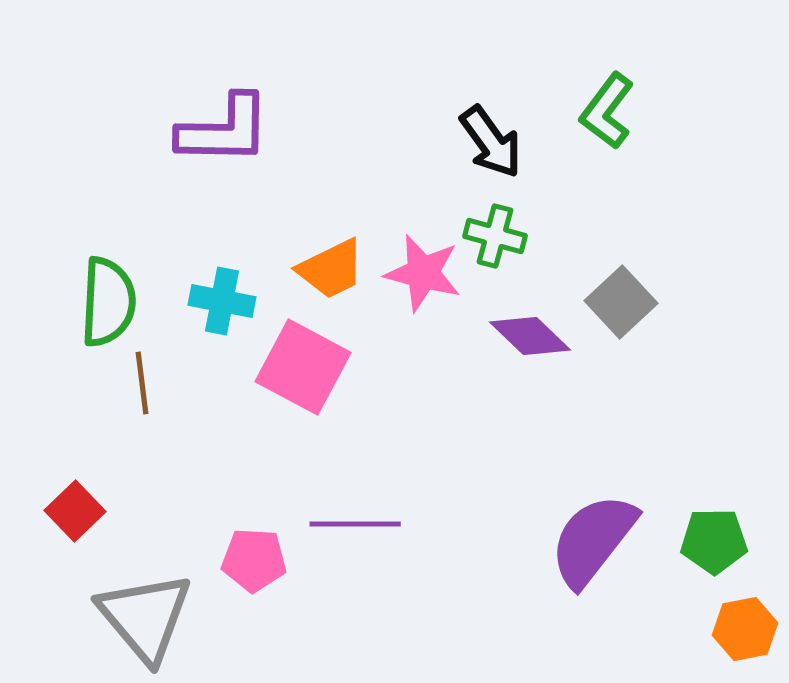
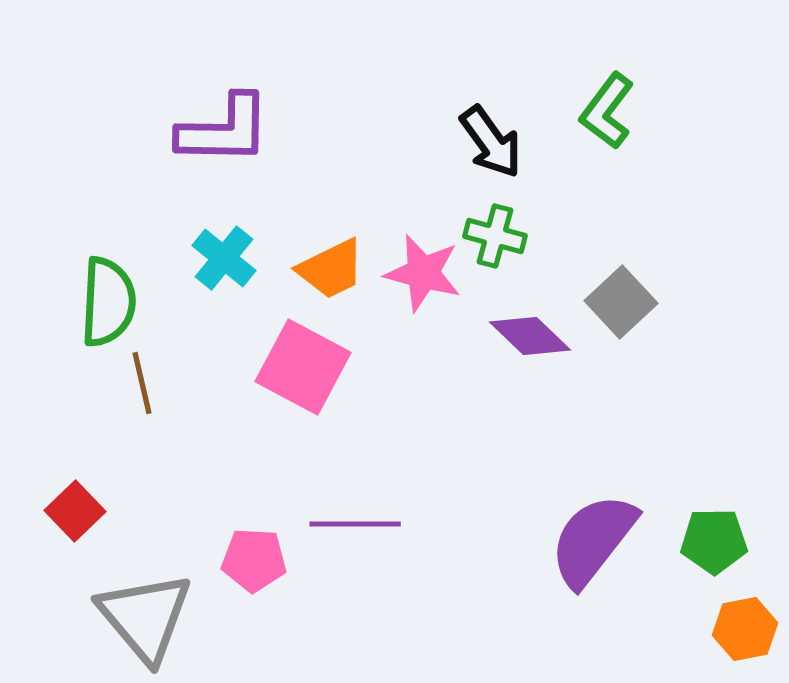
cyan cross: moved 2 px right, 43 px up; rotated 28 degrees clockwise
brown line: rotated 6 degrees counterclockwise
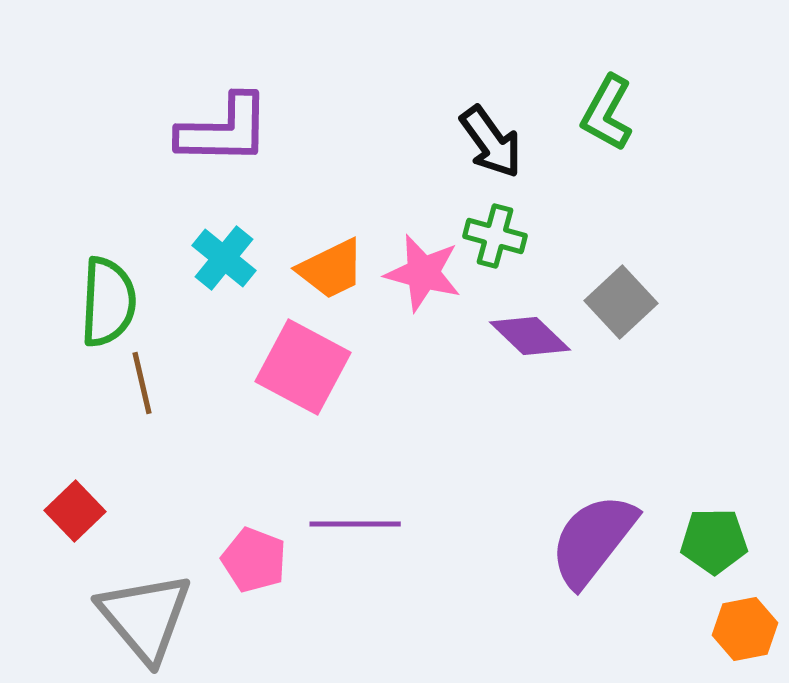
green L-shape: moved 2 px down; rotated 8 degrees counterclockwise
pink pentagon: rotated 18 degrees clockwise
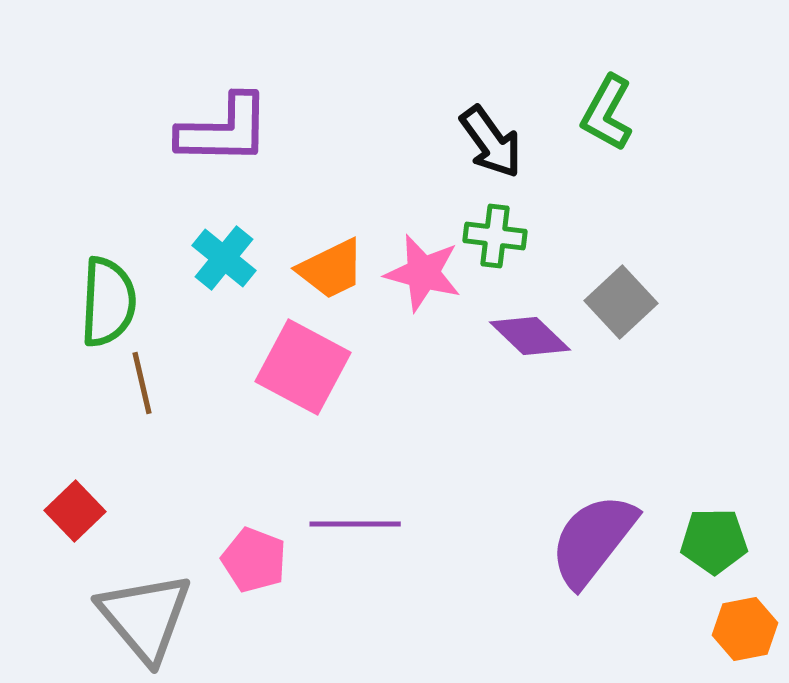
green cross: rotated 8 degrees counterclockwise
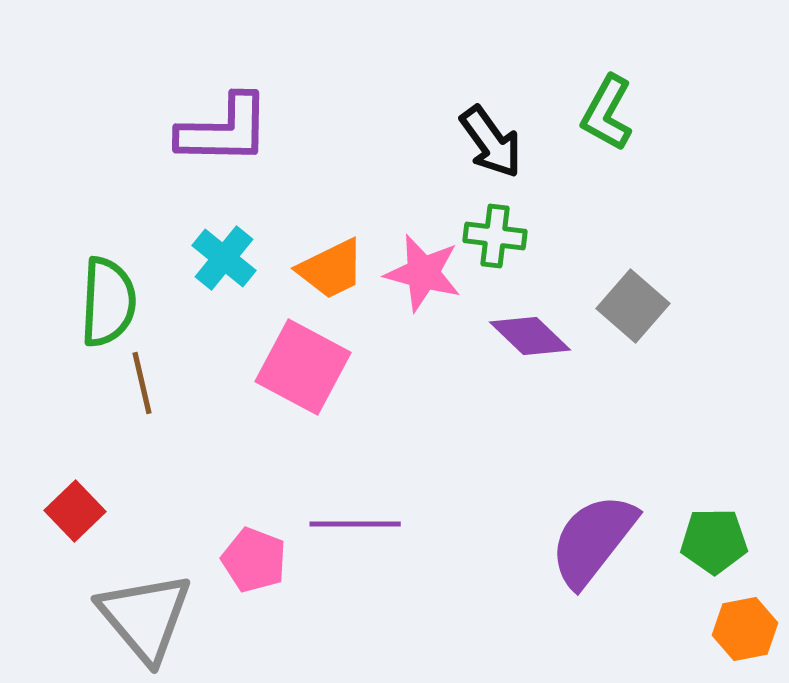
gray square: moved 12 px right, 4 px down; rotated 6 degrees counterclockwise
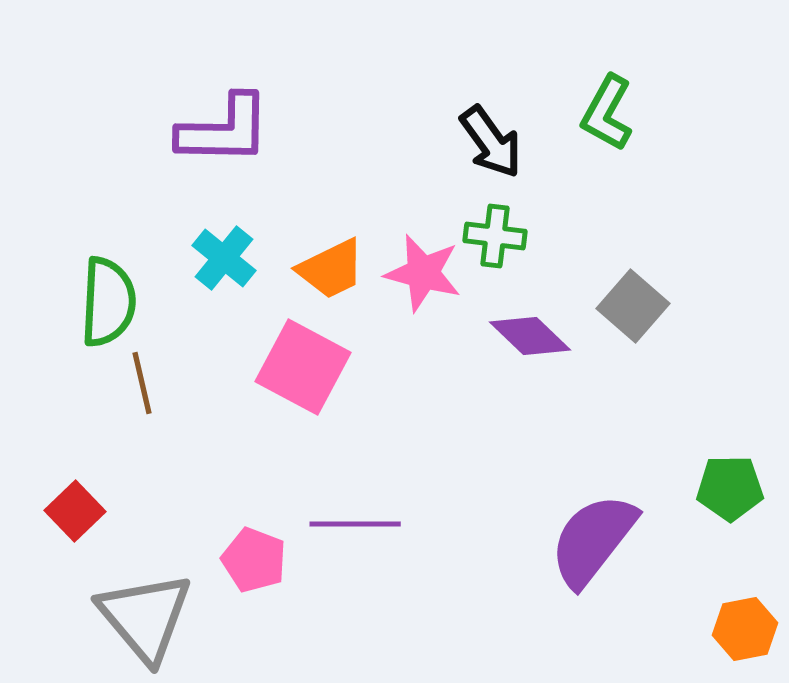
green pentagon: moved 16 px right, 53 px up
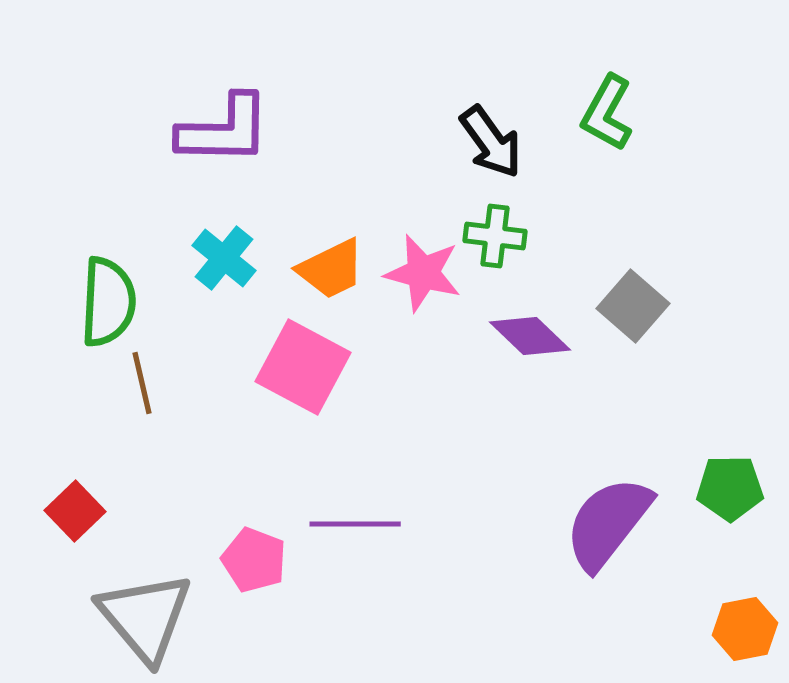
purple semicircle: moved 15 px right, 17 px up
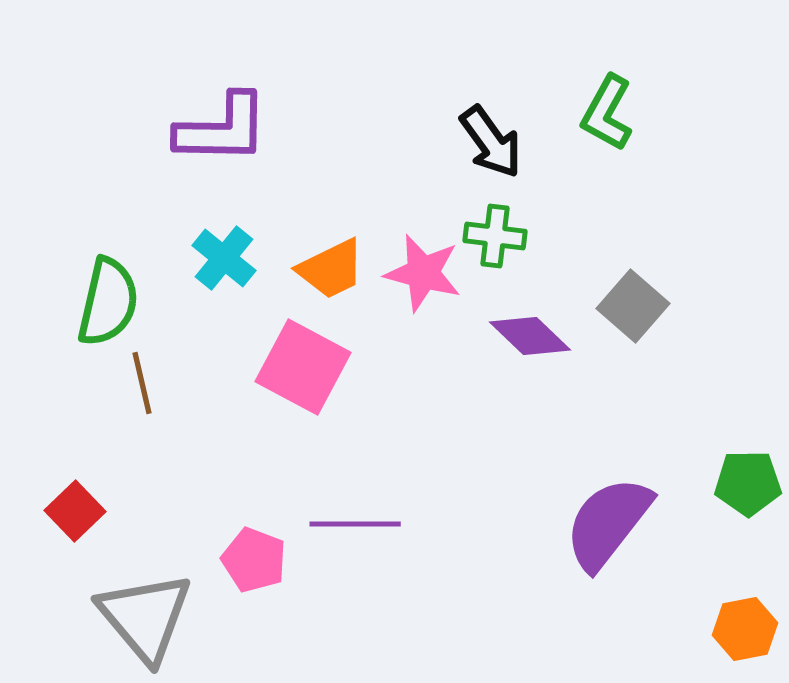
purple L-shape: moved 2 px left, 1 px up
green semicircle: rotated 10 degrees clockwise
green pentagon: moved 18 px right, 5 px up
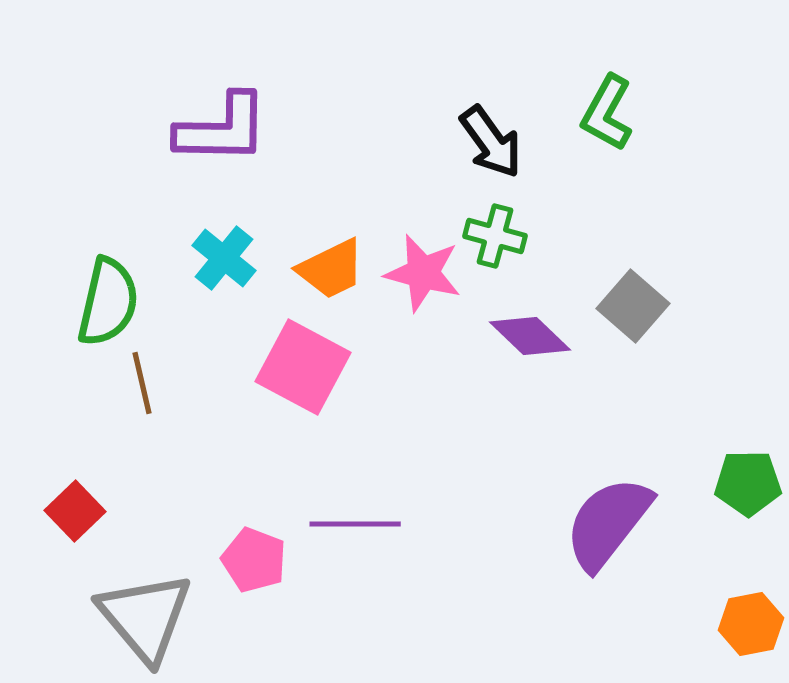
green cross: rotated 8 degrees clockwise
orange hexagon: moved 6 px right, 5 px up
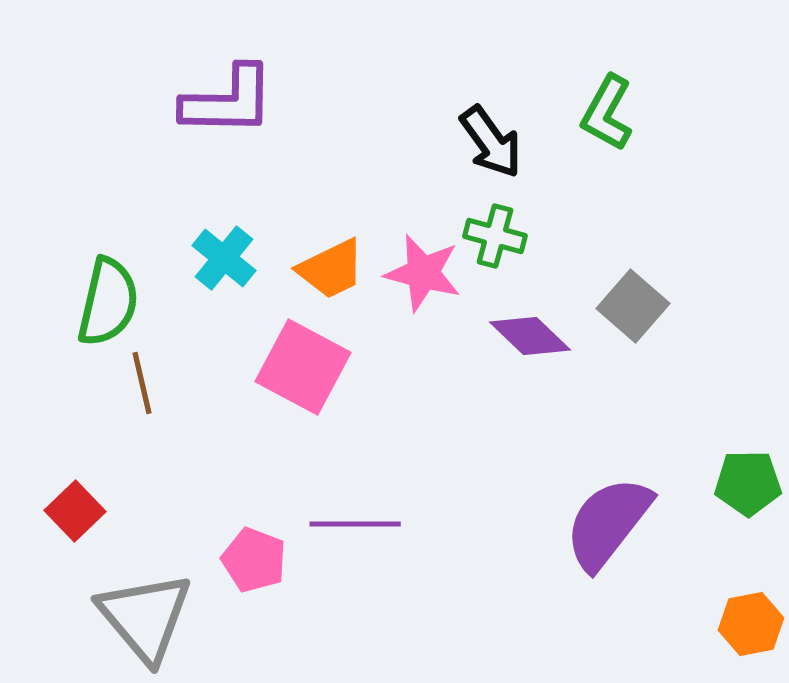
purple L-shape: moved 6 px right, 28 px up
